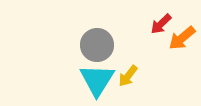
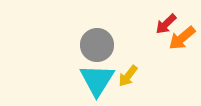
red arrow: moved 5 px right
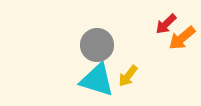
cyan triangle: rotated 45 degrees counterclockwise
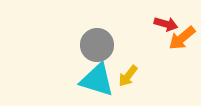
red arrow: rotated 120 degrees counterclockwise
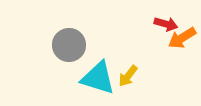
orange arrow: rotated 8 degrees clockwise
gray circle: moved 28 px left
cyan triangle: moved 1 px right, 2 px up
